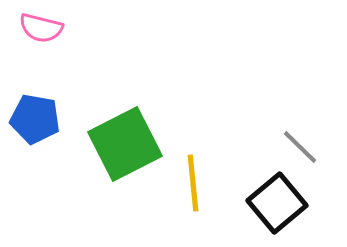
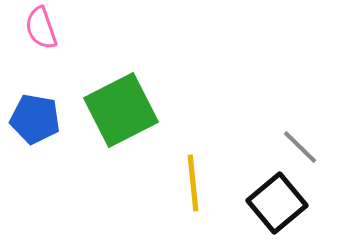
pink semicircle: rotated 57 degrees clockwise
green square: moved 4 px left, 34 px up
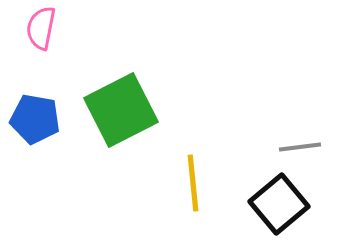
pink semicircle: rotated 30 degrees clockwise
gray line: rotated 51 degrees counterclockwise
black square: moved 2 px right, 1 px down
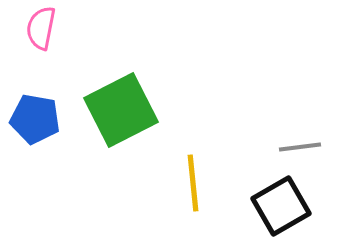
black square: moved 2 px right, 2 px down; rotated 10 degrees clockwise
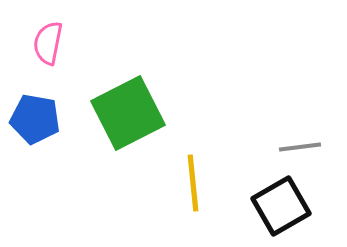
pink semicircle: moved 7 px right, 15 px down
green square: moved 7 px right, 3 px down
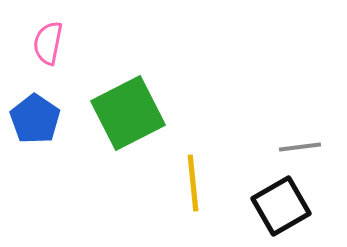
blue pentagon: rotated 24 degrees clockwise
